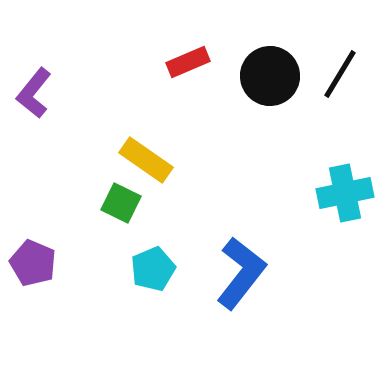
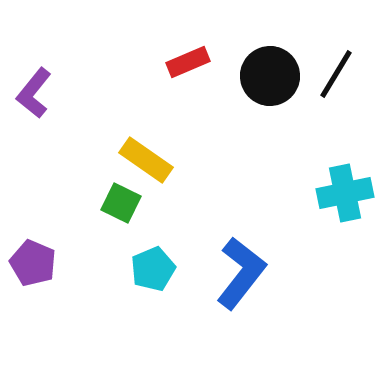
black line: moved 4 px left
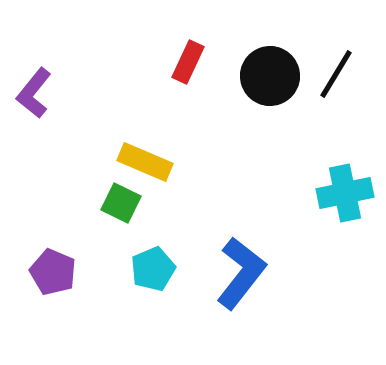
red rectangle: rotated 42 degrees counterclockwise
yellow rectangle: moved 1 px left, 2 px down; rotated 12 degrees counterclockwise
purple pentagon: moved 20 px right, 9 px down
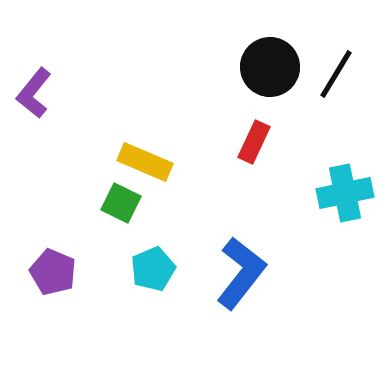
red rectangle: moved 66 px right, 80 px down
black circle: moved 9 px up
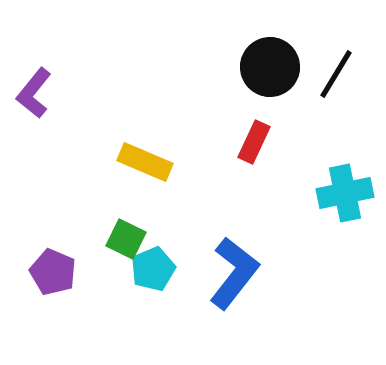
green square: moved 5 px right, 36 px down
blue L-shape: moved 7 px left
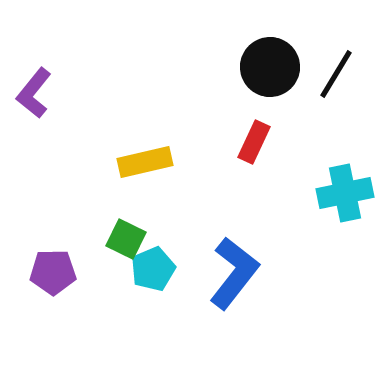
yellow rectangle: rotated 36 degrees counterclockwise
purple pentagon: rotated 24 degrees counterclockwise
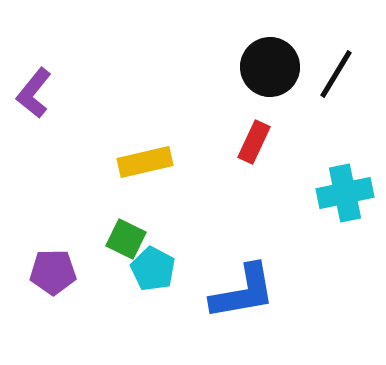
cyan pentagon: rotated 21 degrees counterclockwise
blue L-shape: moved 9 px right, 19 px down; rotated 42 degrees clockwise
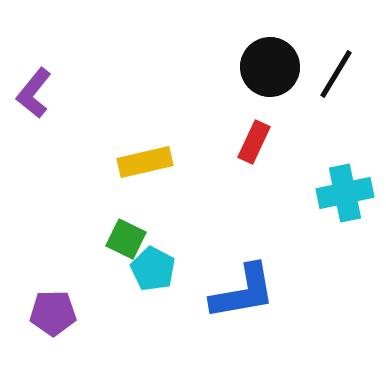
purple pentagon: moved 41 px down
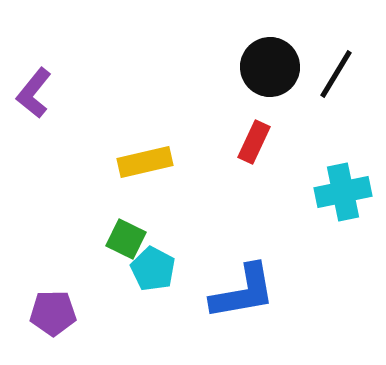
cyan cross: moved 2 px left, 1 px up
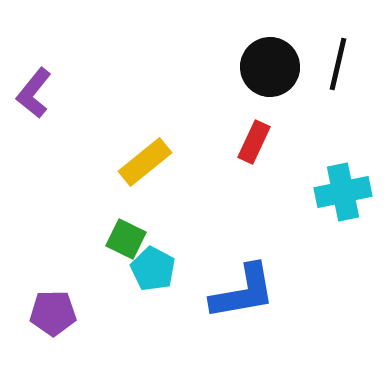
black line: moved 2 px right, 10 px up; rotated 18 degrees counterclockwise
yellow rectangle: rotated 26 degrees counterclockwise
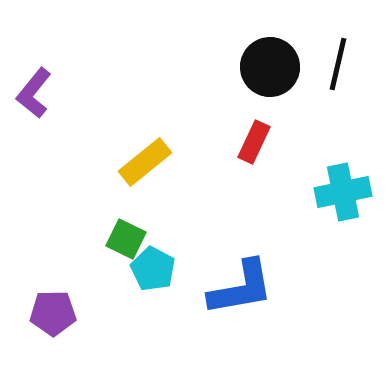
blue L-shape: moved 2 px left, 4 px up
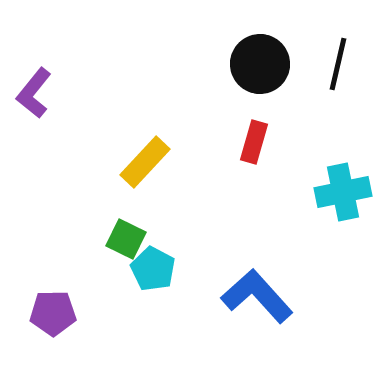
black circle: moved 10 px left, 3 px up
red rectangle: rotated 9 degrees counterclockwise
yellow rectangle: rotated 8 degrees counterclockwise
blue L-shape: moved 16 px right, 8 px down; rotated 122 degrees counterclockwise
